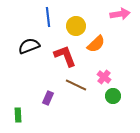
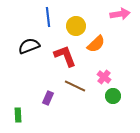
brown line: moved 1 px left, 1 px down
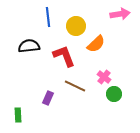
black semicircle: rotated 15 degrees clockwise
red L-shape: moved 1 px left
green circle: moved 1 px right, 2 px up
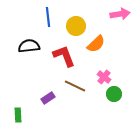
purple rectangle: rotated 32 degrees clockwise
